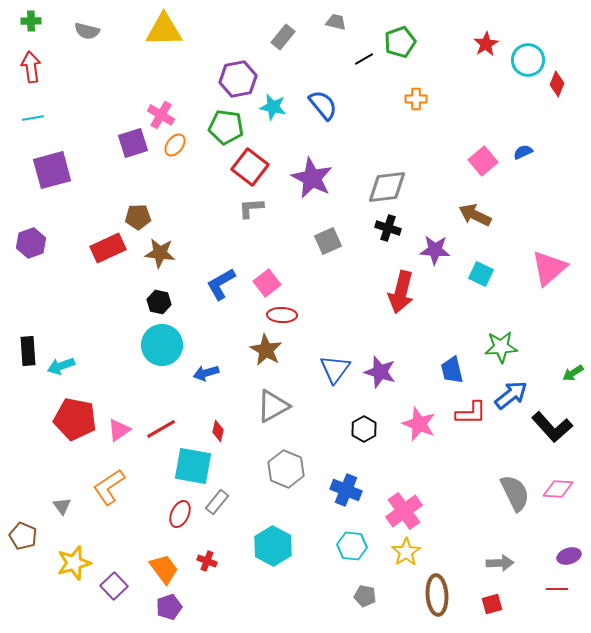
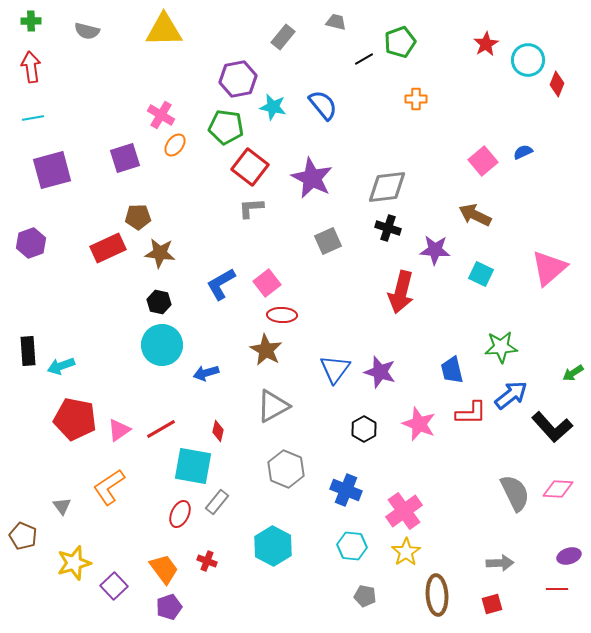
purple square at (133, 143): moved 8 px left, 15 px down
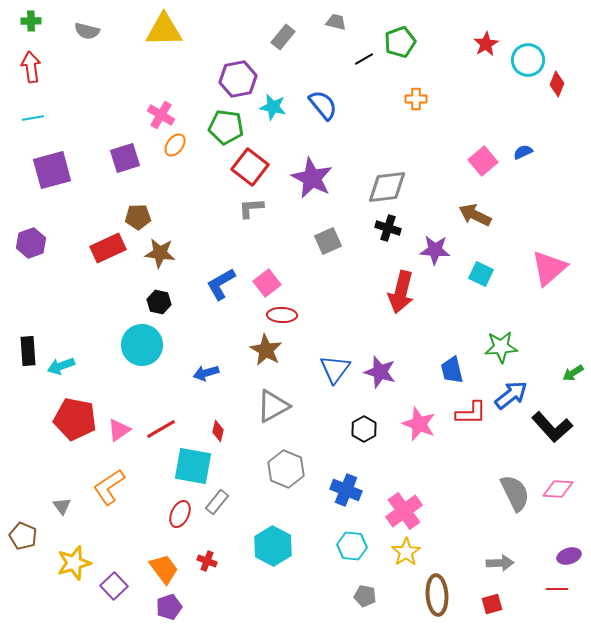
cyan circle at (162, 345): moved 20 px left
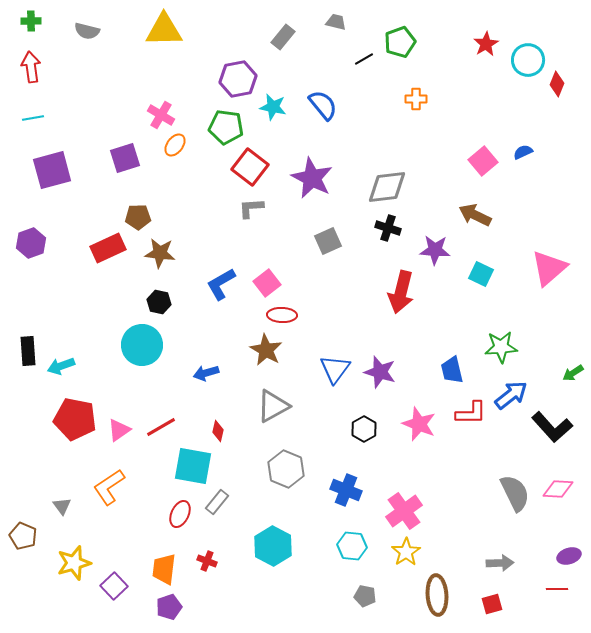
red line at (161, 429): moved 2 px up
orange trapezoid at (164, 569): rotated 136 degrees counterclockwise
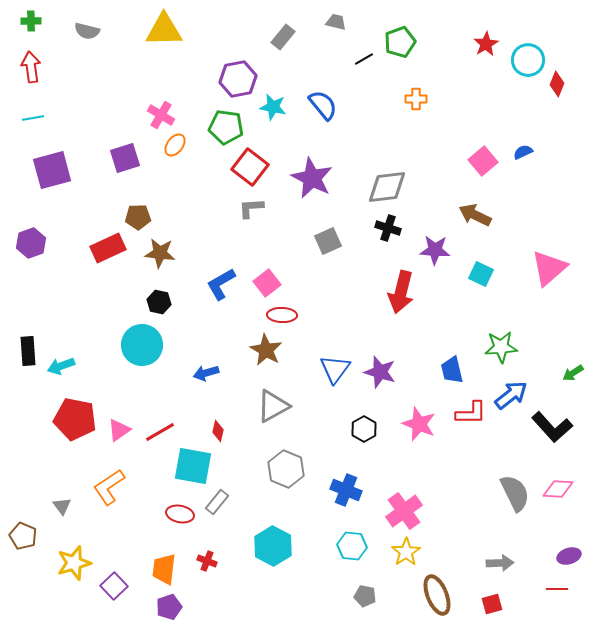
red line at (161, 427): moved 1 px left, 5 px down
red ellipse at (180, 514): rotated 76 degrees clockwise
brown ellipse at (437, 595): rotated 18 degrees counterclockwise
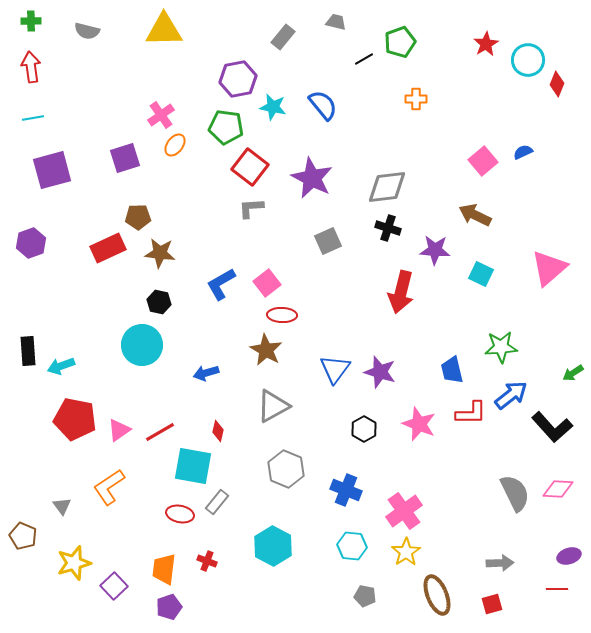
pink cross at (161, 115): rotated 24 degrees clockwise
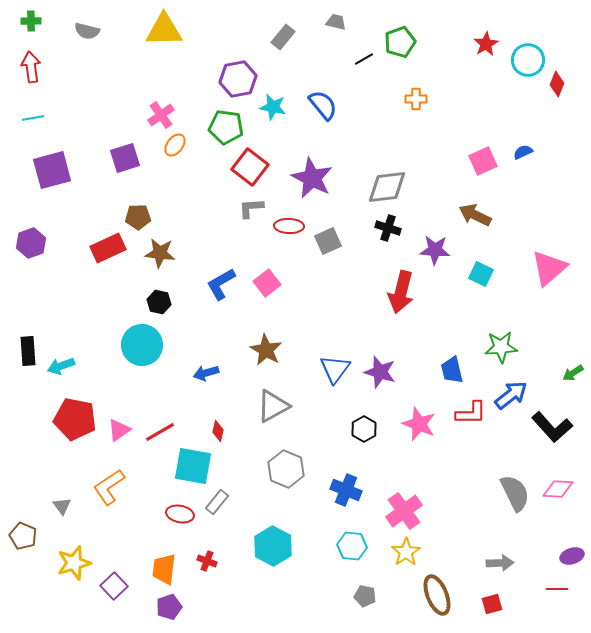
pink square at (483, 161): rotated 16 degrees clockwise
red ellipse at (282, 315): moved 7 px right, 89 px up
purple ellipse at (569, 556): moved 3 px right
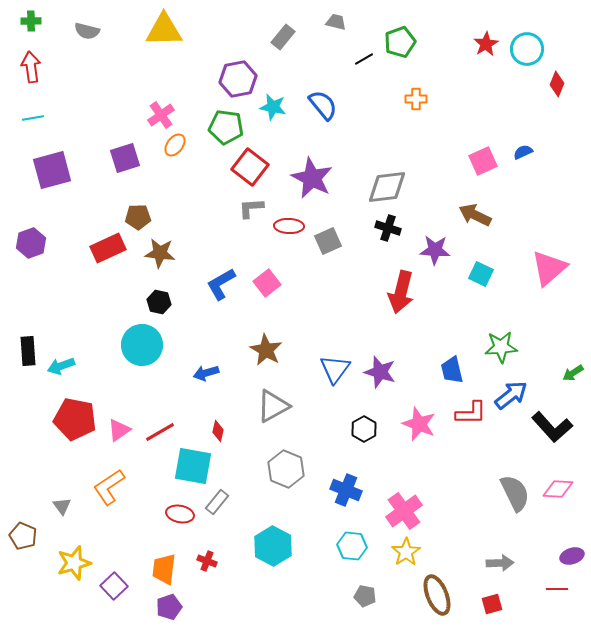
cyan circle at (528, 60): moved 1 px left, 11 px up
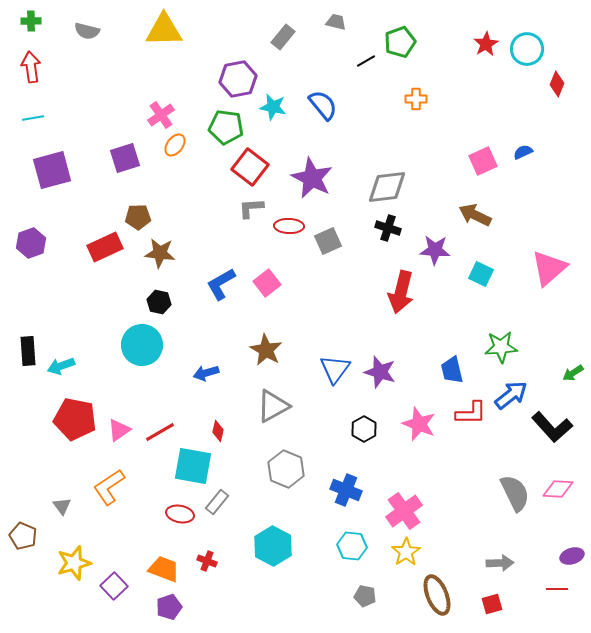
black line at (364, 59): moved 2 px right, 2 px down
red rectangle at (108, 248): moved 3 px left, 1 px up
orange trapezoid at (164, 569): rotated 104 degrees clockwise
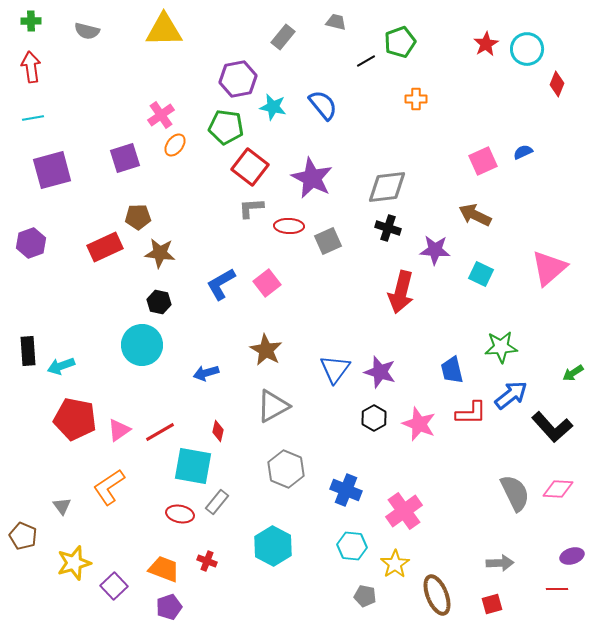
black hexagon at (364, 429): moved 10 px right, 11 px up
yellow star at (406, 552): moved 11 px left, 12 px down
